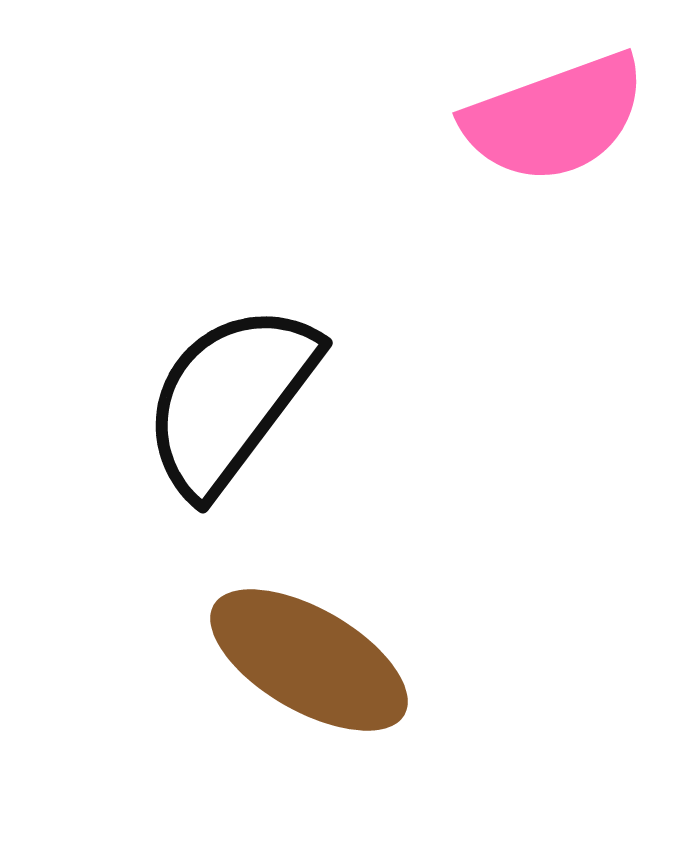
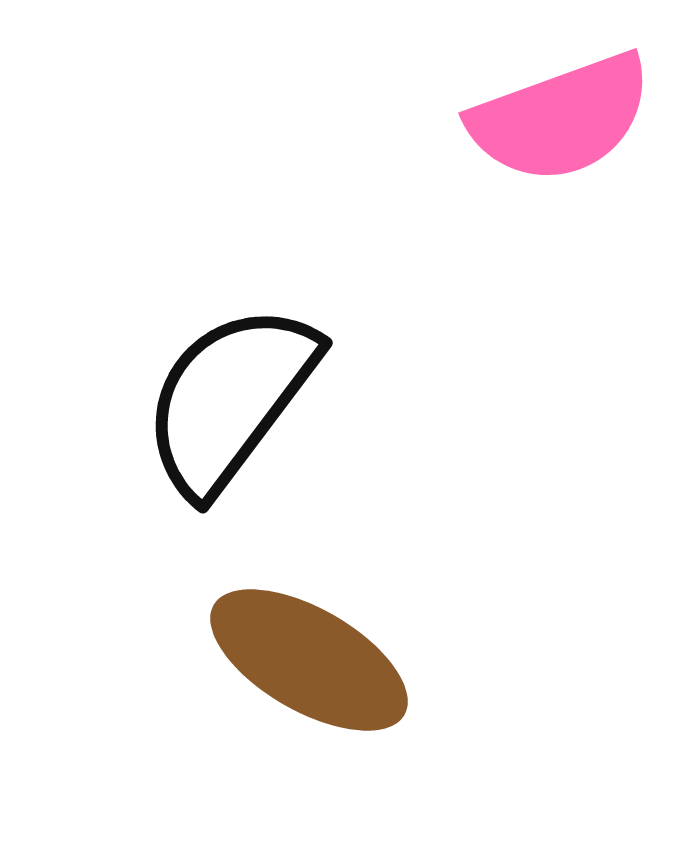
pink semicircle: moved 6 px right
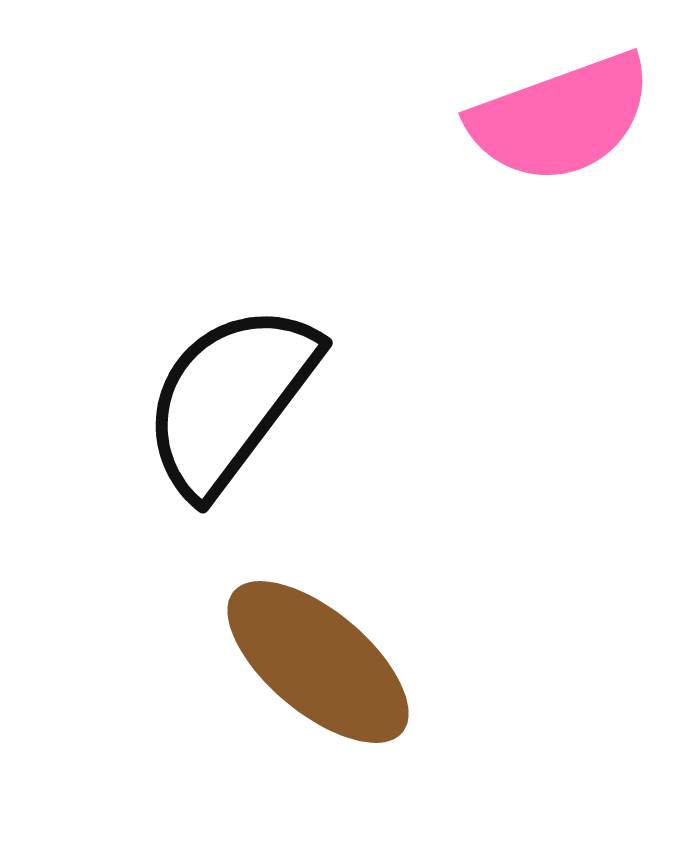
brown ellipse: moved 9 px right, 2 px down; rotated 10 degrees clockwise
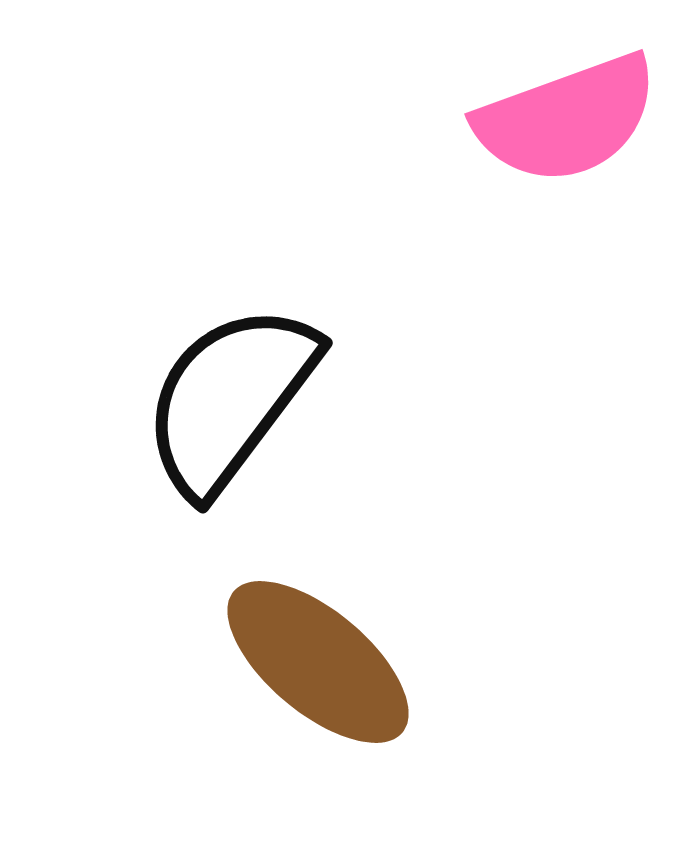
pink semicircle: moved 6 px right, 1 px down
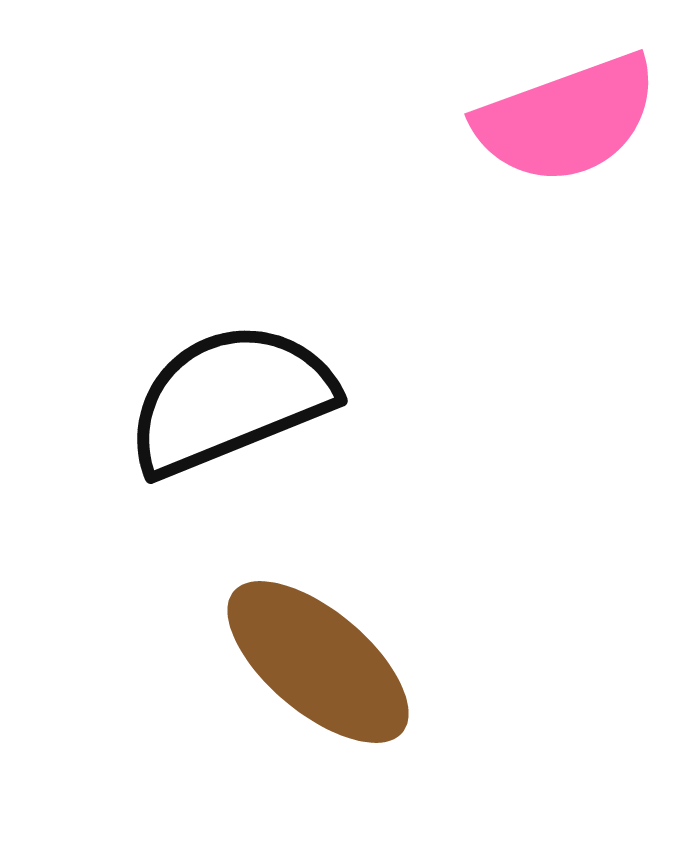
black semicircle: rotated 31 degrees clockwise
